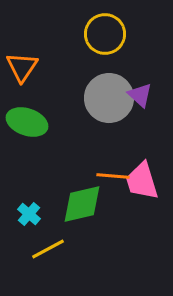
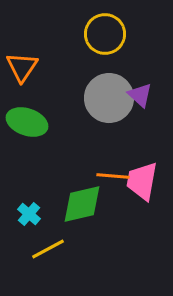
pink trapezoid: rotated 27 degrees clockwise
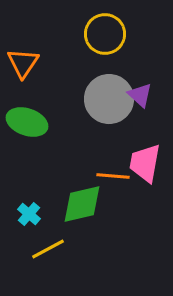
orange triangle: moved 1 px right, 4 px up
gray circle: moved 1 px down
pink trapezoid: moved 3 px right, 18 px up
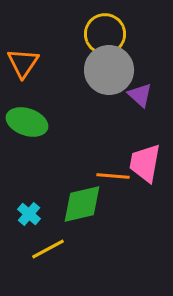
gray circle: moved 29 px up
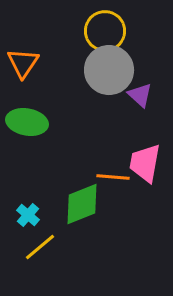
yellow circle: moved 3 px up
green ellipse: rotated 9 degrees counterclockwise
orange line: moved 1 px down
green diamond: rotated 9 degrees counterclockwise
cyan cross: moved 1 px left, 1 px down
yellow line: moved 8 px left, 2 px up; rotated 12 degrees counterclockwise
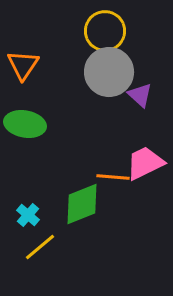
orange triangle: moved 2 px down
gray circle: moved 2 px down
green ellipse: moved 2 px left, 2 px down
pink trapezoid: rotated 54 degrees clockwise
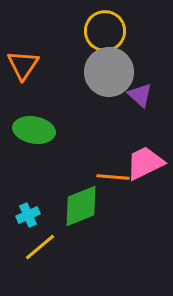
green ellipse: moved 9 px right, 6 px down
green diamond: moved 1 px left, 2 px down
cyan cross: rotated 25 degrees clockwise
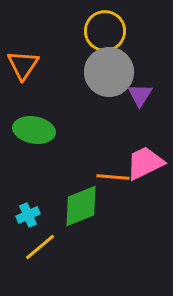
purple triangle: rotated 20 degrees clockwise
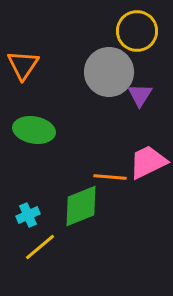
yellow circle: moved 32 px right
pink trapezoid: moved 3 px right, 1 px up
orange line: moved 3 px left
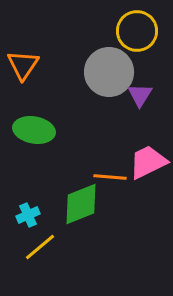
green diamond: moved 2 px up
